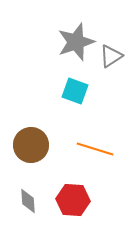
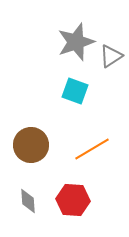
orange line: moved 3 px left; rotated 48 degrees counterclockwise
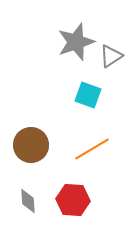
cyan square: moved 13 px right, 4 px down
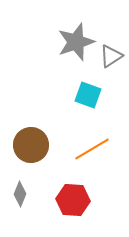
gray diamond: moved 8 px left, 7 px up; rotated 25 degrees clockwise
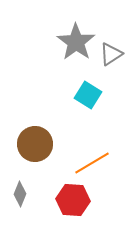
gray star: rotated 18 degrees counterclockwise
gray triangle: moved 2 px up
cyan square: rotated 12 degrees clockwise
brown circle: moved 4 px right, 1 px up
orange line: moved 14 px down
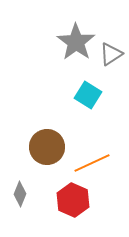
brown circle: moved 12 px right, 3 px down
orange line: rotated 6 degrees clockwise
red hexagon: rotated 20 degrees clockwise
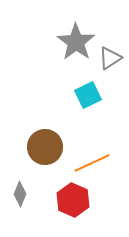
gray triangle: moved 1 px left, 4 px down
cyan square: rotated 32 degrees clockwise
brown circle: moved 2 px left
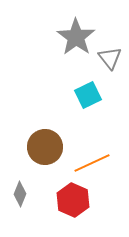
gray star: moved 5 px up
gray triangle: rotated 35 degrees counterclockwise
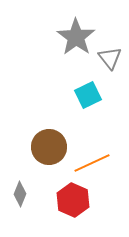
brown circle: moved 4 px right
